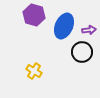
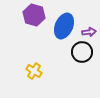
purple arrow: moved 2 px down
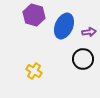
black circle: moved 1 px right, 7 px down
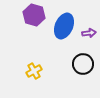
purple arrow: moved 1 px down
black circle: moved 5 px down
yellow cross: rotated 28 degrees clockwise
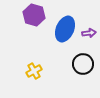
blue ellipse: moved 1 px right, 3 px down
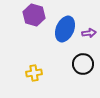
yellow cross: moved 2 px down; rotated 21 degrees clockwise
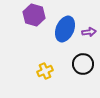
purple arrow: moved 1 px up
yellow cross: moved 11 px right, 2 px up; rotated 14 degrees counterclockwise
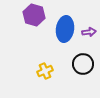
blue ellipse: rotated 15 degrees counterclockwise
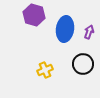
purple arrow: rotated 64 degrees counterclockwise
yellow cross: moved 1 px up
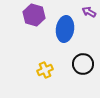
purple arrow: moved 20 px up; rotated 80 degrees counterclockwise
